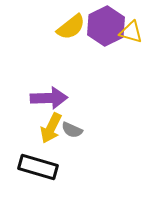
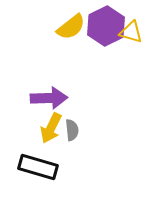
gray semicircle: rotated 120 degrees counterclockwise
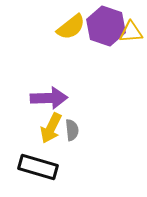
purple hexagon: rotated 15 degrees counterclockwise
yellow triangle: rotated 20 degrees counterclockwise
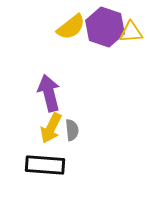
purple hexagon: moved 1 px left, 1 px down
purple arrow: moved 5 px up; rotated 102 degrees counterclockwise
black rectangle: moved 7 px right, 2 px up; rotated 12 degrees counterclockwise
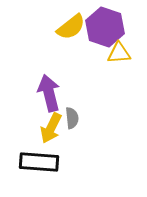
yellow triangle: moved 12 px left, 21 px down
gray semicircle: moved 12 px up
black rectangle: moved 6 px left, 3 px up
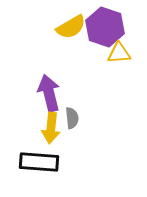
yellow semicircle: rotated 8 degrees clockwise
yellow arrow: rotated 20 degrees counterclockwise
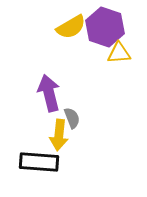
gray semicircle: rotated 15 degrees counterclockwise
yellow arrow: moved 8 px right, 7 px down
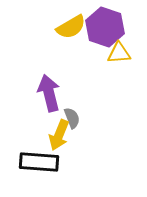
yellow arrow: rotated 16 degrees clockwise
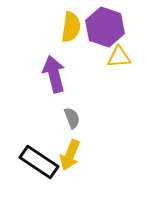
yellow semicircle: rotated 52 degrees counterclockwise
yellow triangle: moved 4 px down
purple arrow: moved 5 px right, 19 px up
yellow arrow: moved 11 px right, 20 px down
black rectangle: rotated 30 degrees clockwise
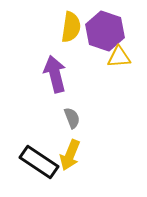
purple hexagon: moved 4 px down
purple arrow: moved 1 px right
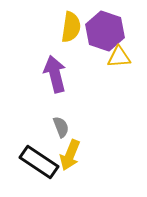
gray semicircle: moved 11 px left, 9 px down
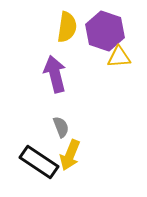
yellow semicircle: moved 4 px left
